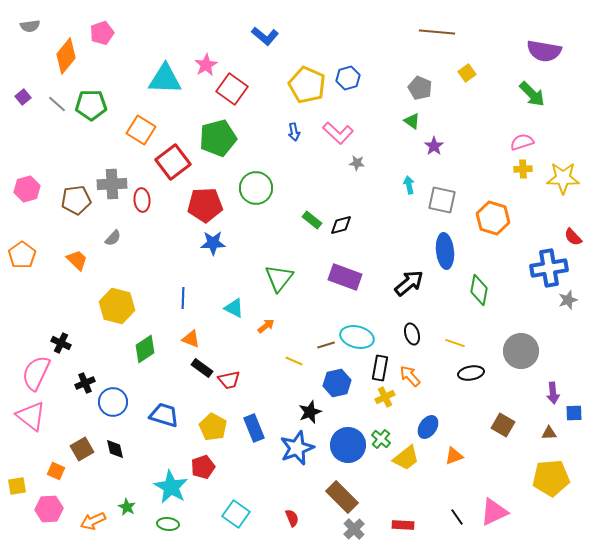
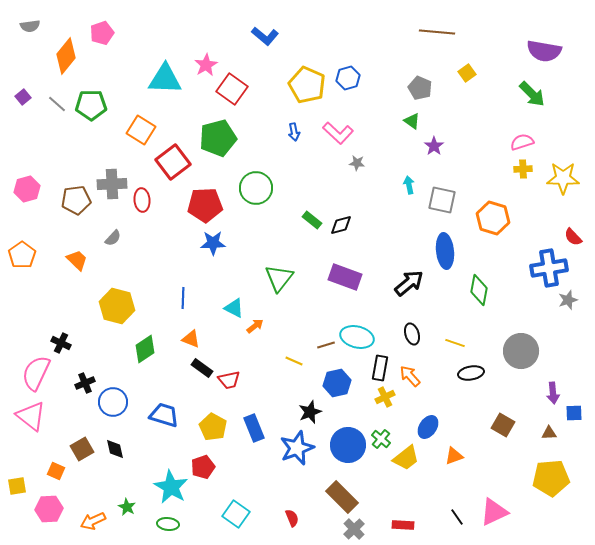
orange arrow at (266, 326): moved 11 px left
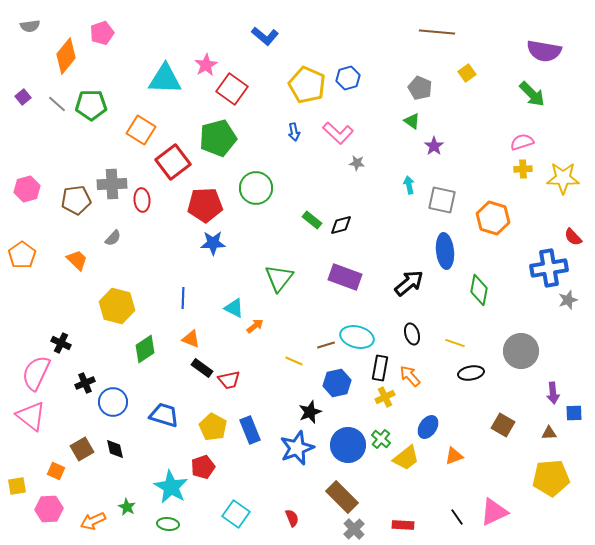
blue rectangle at (254, 428): moved 4 px left, 2 px down
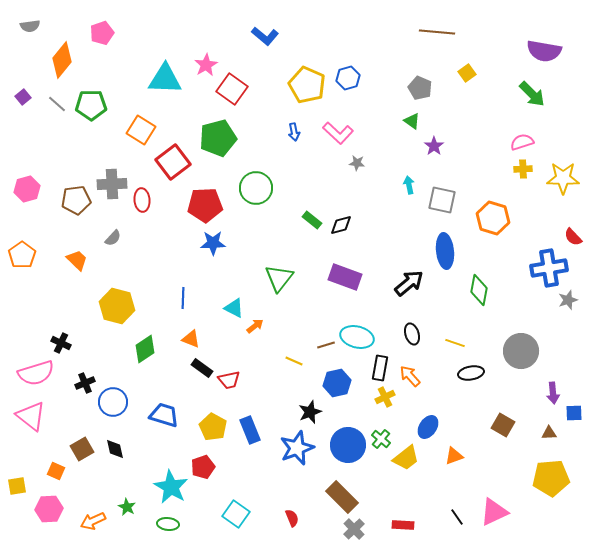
orange diamond at (66, 56): moved 4 px left, 4 px down
pink semicircle at (36, 373): rotated 132 degrees counterclockwise
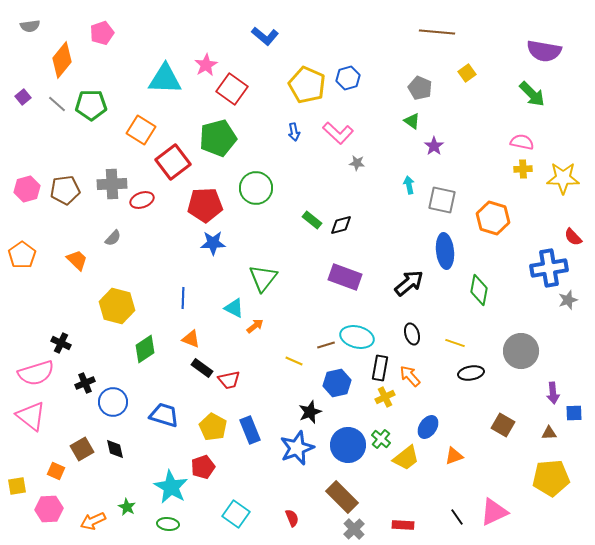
pink semicircle at (522, 142): rotated 30 degrees clockwise
brown pentagon at (76, 200): moved 11 px left, 10 px up
red ellipse at (142, 200): rotated 75 degrees clockwise
green triangle at (279, 278): moved 16 px left
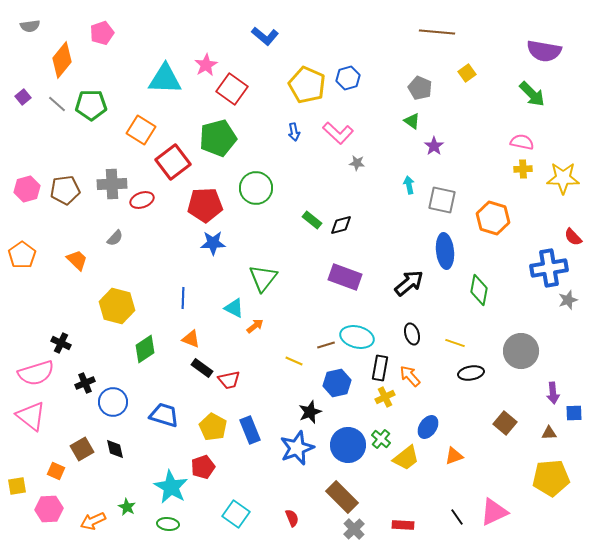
gray semicircle at (113, 238): moved 2 px right
brown square at (503, 425): moved 2 px right, 2 px up; rotated 10 degrees clockwise
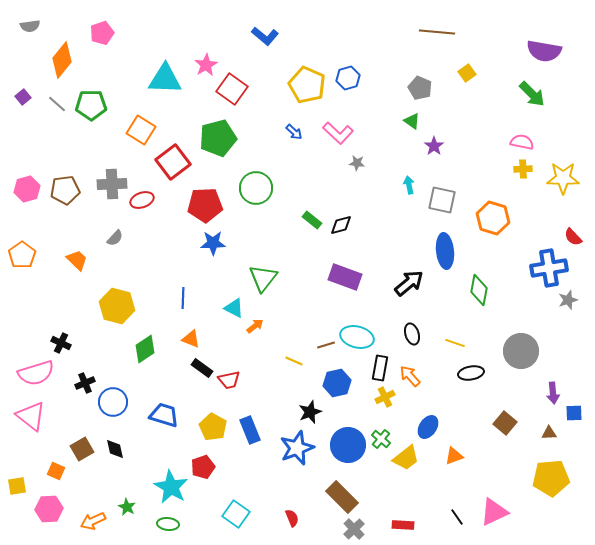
blue arrow at (294, 132): rotated 36 degrees counterclockwise
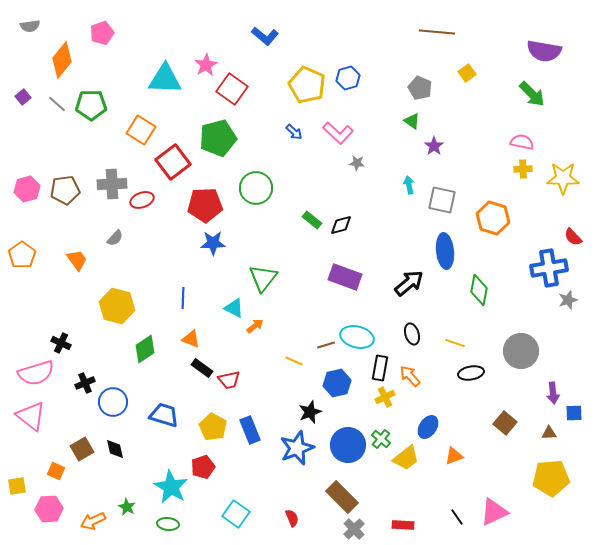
orange trapezoid at (77, 260): rotated 10 degrees clockwise
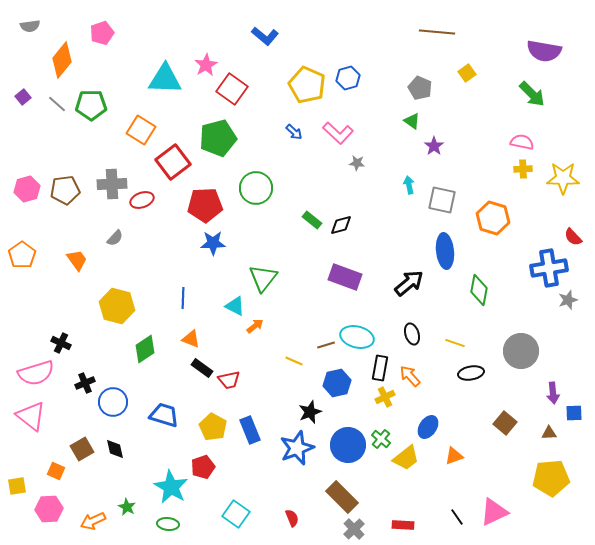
cyan triangle at (234, 308): moved 1 px right, 2 px up
